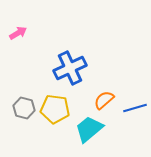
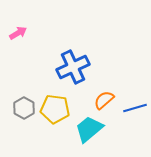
blue cross: moved 3 px right, 1 px up
gray hexagon: rotated 15 degrees clockwise
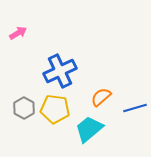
blue cross: moved 13 px left, 4 px down
orange semicircle: moved 3 px left, 3 px up
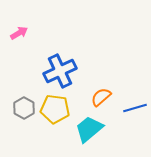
pink arrow: moved 1 px right
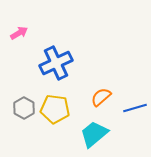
blue cross: moved 4 px left, 8 px up
cyan trapezoid: moved 5 px right, 5 px down
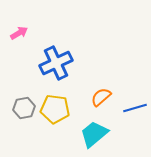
gray hexagon: rotated 20 degrees clockwise
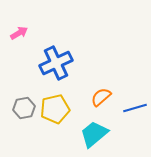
yellow pentagon: rotated 20 degrees counterclockwise
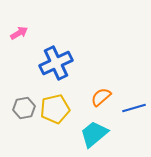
blue line: moved 1 px left
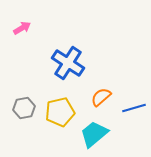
pink arrow: moved 3 px right, 5 px up
blue cross: moved 12 px right; rotated 32 degrees counterclockwise
yellow pentagon: moved 5 px right, 3 px down
